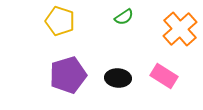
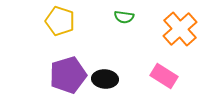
green semicircle: rotated 42 degrees clockwise
black ellipse: moved 13 px left, 1 px down
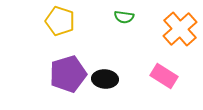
purple pentagon: moved 1 px up
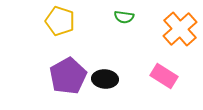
purple pentagon: moved 2 px down; rotated 12 degrees counterclockwise
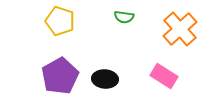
purple pentagon: moved 8 px left
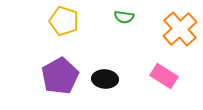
yellow pentagon: moved 4 px right
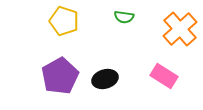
black ellipse: rotated 20 degrees counterclockwise
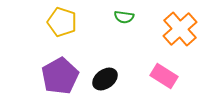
yellow pentagon: moved 2 px left, 1 px down
black ellipse: rotated 20 degrees counterclockwise
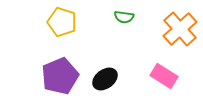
purple pentagon: rotated 6 degrees clockwise
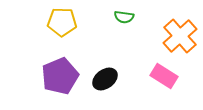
yellow pentagon: rotated 16 degrees counterclockwise
orange cross: moved 7 px down
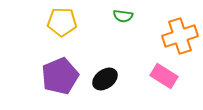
green semicircle: moved 1 px left, 1 px up
orange cross: rotated 24 degrees clockwise
